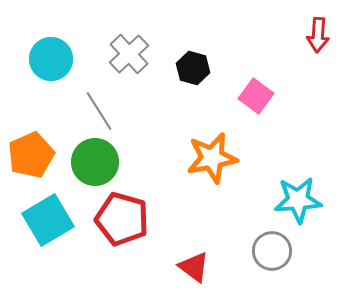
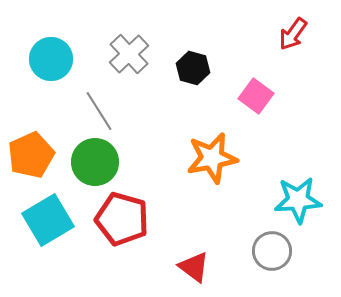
red arrow: moved 25 px left, 1 px up; rotated 32 degrees clockwise
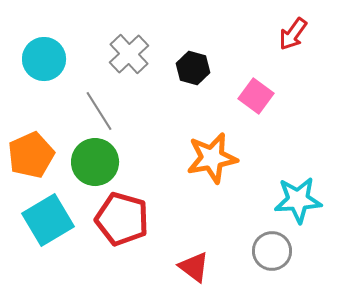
cyan circle: moved 7 px left
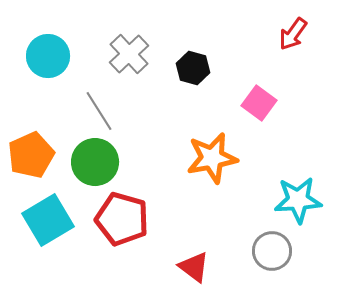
cyan circle: moved 4 px right, 3 px up
pink square: moved 3 px right, 7 px down
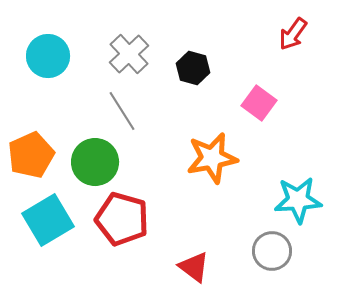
gray line: moved 23 px right
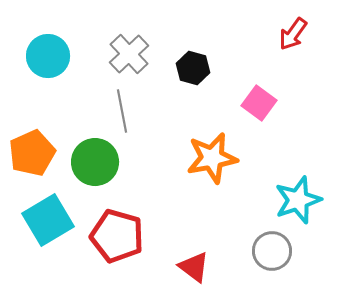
gray line: rotated 21 degrees clockwise
orange pentagon: moved 1 px right, 2 px up
cyan star: rotated 15 degrees counterclockwise
red pentagon: moved 5 px left, 17 px down
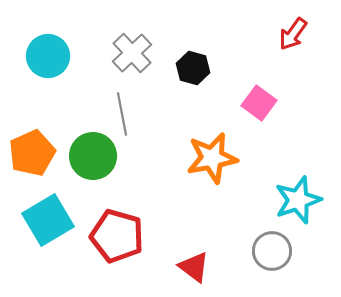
gray cross: moved 3 px right, 1 px up
gray line: moved 3 px down
green circle: moved 2 px left, 6 px up
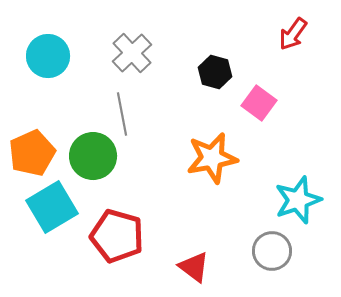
black hexagon: moved 22 px right, 4 px down
cyan square: moved 4 px right, 13 px up
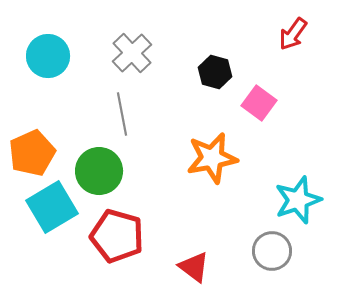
green circle: moved 6 px right, 15 px down
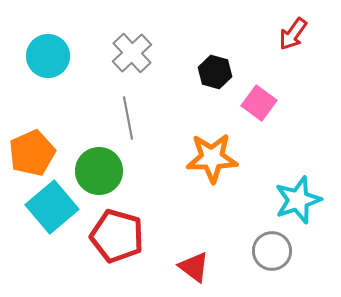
gray line: moved 6 px right, 4 px down
orange star: rotated 9 degrees clockwise
cyan square: rotated 9 degrees counterclockwise
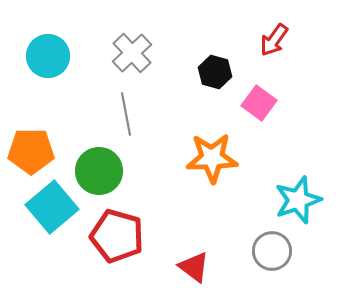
red arrow: moved 19 px left, 6 px down
gray line: moved 2 px left, 4 px up
orange pentagon: moved 1 px left, 2 px up; rotated 24 degrees clockwise
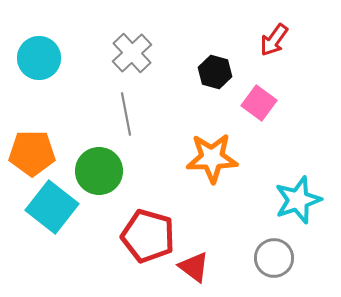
cyan circle: moved 9 px left, 2 px down
orange pentagon: moved 1 px right, 2 px down
cyan square: rotated 12 degrees counterclockwise
red pentagon: moved 31 px right
gray circle: moved 2 px right, 7 px down
